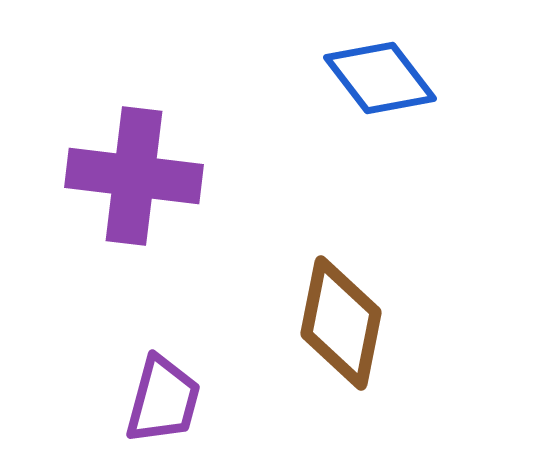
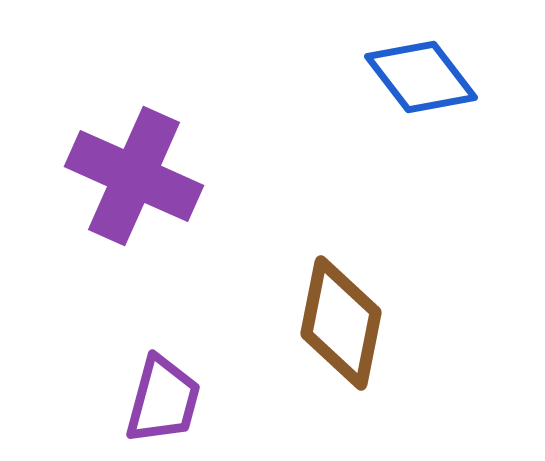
blue diamond: moved 41 px right, 1 px up
purple cross: rotated 17 degrees clockwise
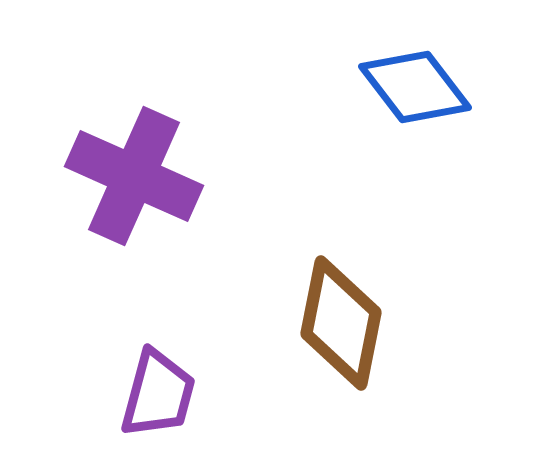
blue diamond: moved 6 px left, 10 px down
purple trapezoid: moved 5 px left, 6 px up
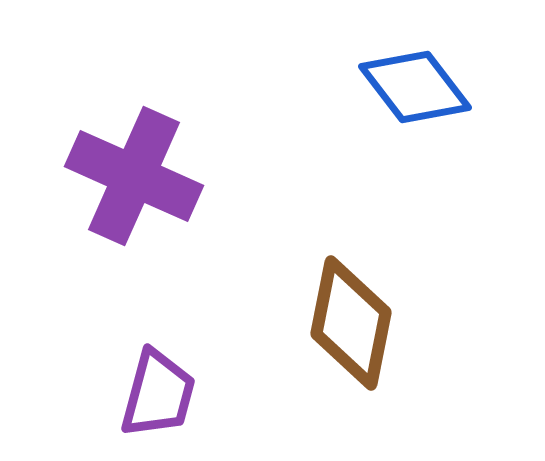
brown diamond: moved 10 px right
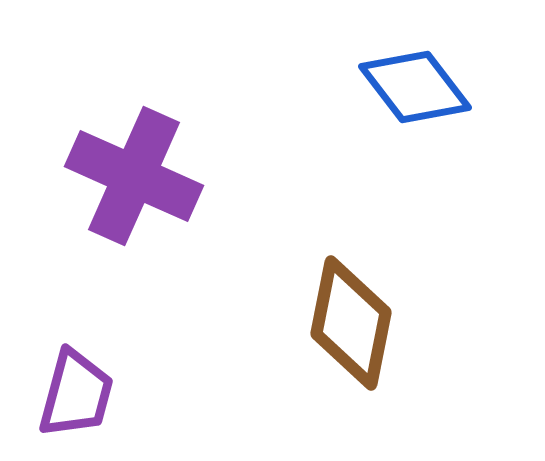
purple trapezoid: moved 82 px left
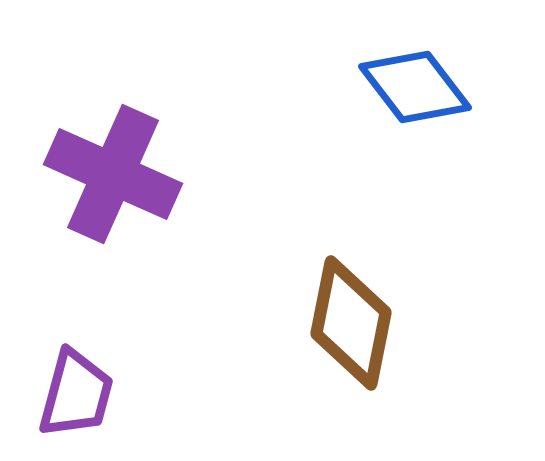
purple cross: moved 21 px left, 2 px up
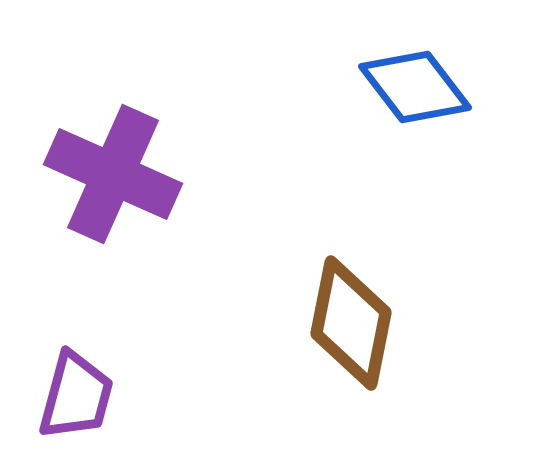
purple trapezoid: moved 2 px down
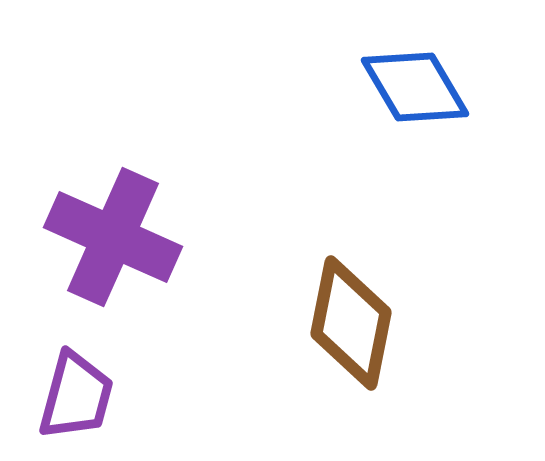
blue diamond: rotated 7 degrees clockwise
purple cross: moved 63 px down
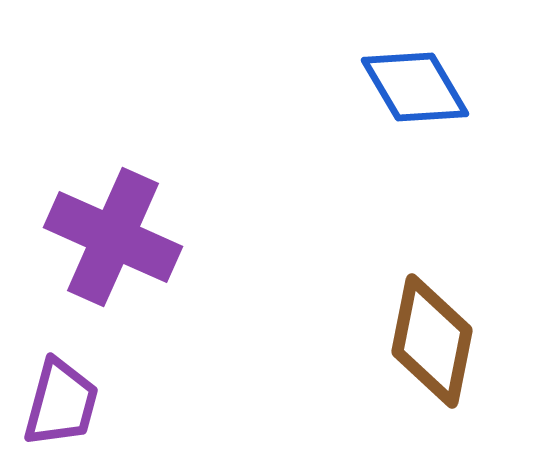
brown diamond: moved 81 px right, 18 px down
purple trapezoid: moved 15 px left, 7 px down
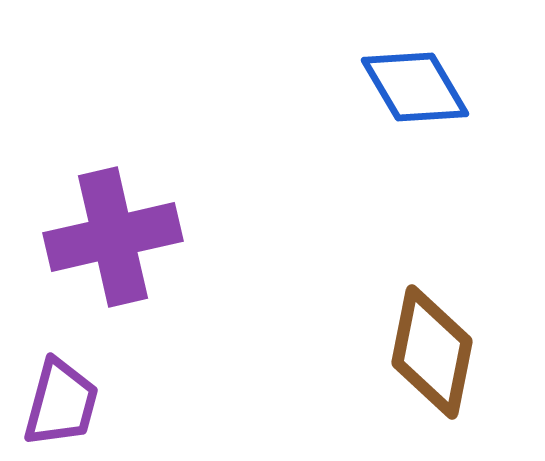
purple cross: rotated 37 degrees counterclockwise
brown diamond: moved 11 px down
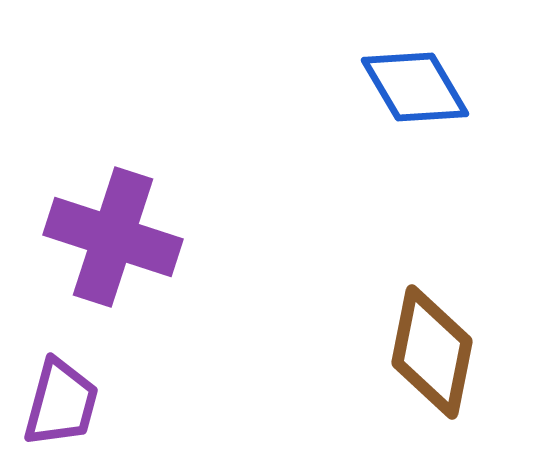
purple cross: rotated 31 degrees clockwise
